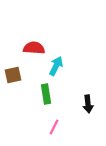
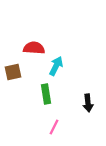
brown square: moved 3 px up
black arrow: moved 1 px up
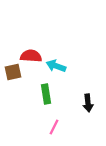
red semicircle: moved 3 px left, 8 px down
cyan arrow: rotated 96 degrees counterclockwise
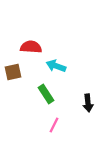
red semicircle: moved 9 px up
green rectangle: rotated 24 degrees counterclockwise
pink line: moved 2 px up
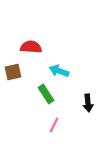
cyan arrow: moved 3 px right, 5 px down
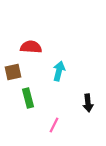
cyan arrow: rotated 84 degrees clockwise
green rectangle: moved 18 px left, 4 px down; rotated 18 degrees clockwise
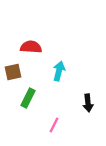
green rectangle: rotated 42 degrees clockwise
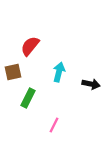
red semicircle: moved 1 px left, 1 px up; rotated 55 degrees counterclockwise
cyan arrow: moved 1 px down
black arrow: moved 3 px right, 19 px up; rotated 72 degrees counterclockwise
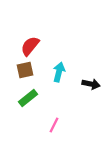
brown square: moved 12 px right, 2 px up
green rectangle: rotated 24 degrees clockwise
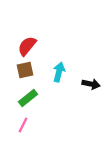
red semicircle: moved 3 px left
pink line: moved 31 px left
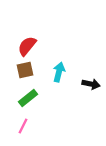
pink line: moved 1 px down
